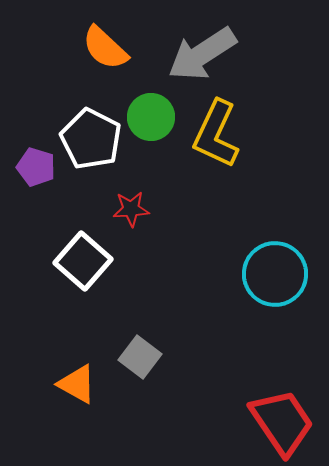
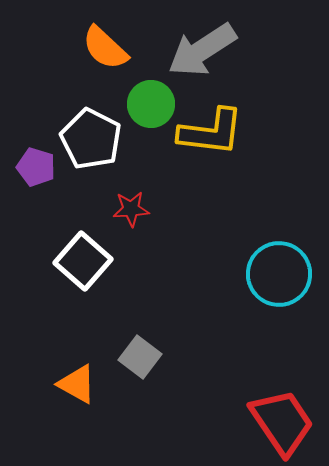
gray arrow: moved 4 px up
green circle: moved 13 px up
yellow L-shape: moved 5 px left, 2 px up; rotated 108 degrees counterclockwise
cyan circle: moved 4 px right
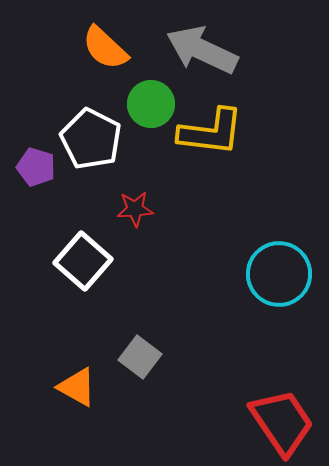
gray arrow: rotated 58 degrees clockwise
red star: moved 4 px right
orange triangle: moved 3 px down
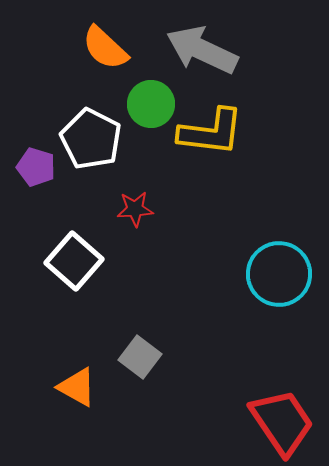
white square: moved 9 px left
